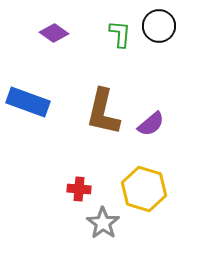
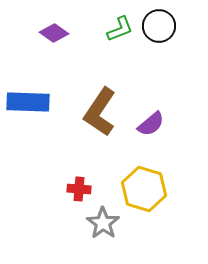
green L-shape: moved 5 px up; rotated 64 degrees clockwise
blue rectangle: rotated 18 degrees counterclockwise
brown L-shape: moved 3 px left; rotated 21 degrees clockwise
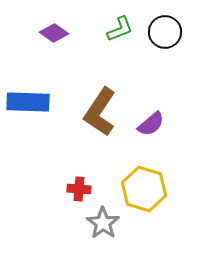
black circle: moved 6 px right, 6 px down
